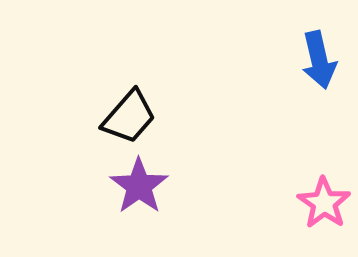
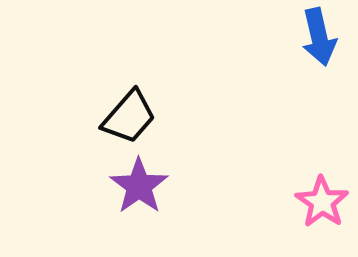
blue arrow: moved 23 px up
pink star: moved 2 px left, 1 px up
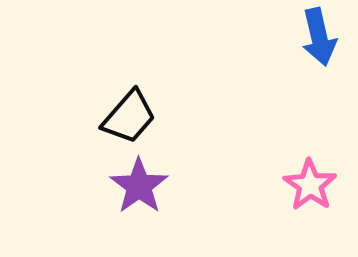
pink star: moved 12 px left, 17 px up
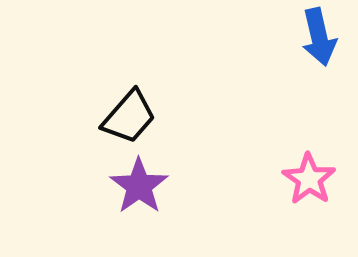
pink star: moved 1 px left, 6 px up
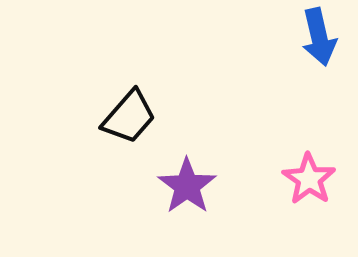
purple star: moved 48 px right
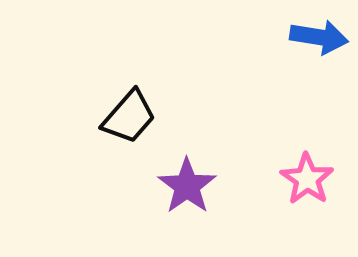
blue arrow: rotated 68 degrees counterclockwise
pink star: moved 2 px left
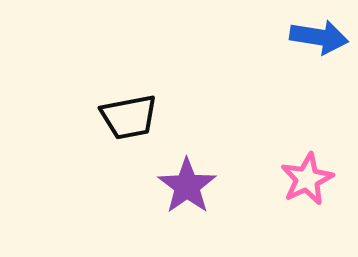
black trapezoid: rotated 38 degrees clockwise
pink star: rotated 12 degrees clockwise
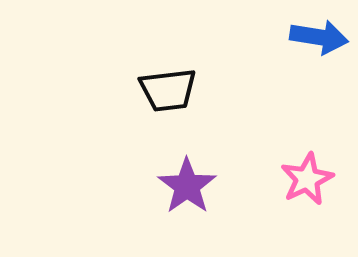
black trapezoid: moved 39 px right, 27 px up; rotated 4 degrees clockwise
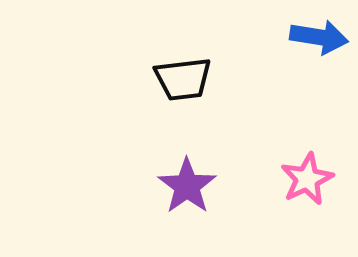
black trapezoid: moved 15 px right, 11 px up
